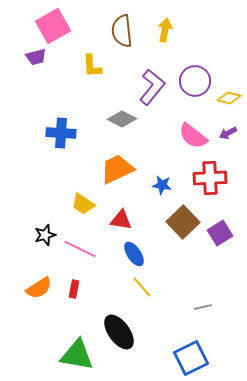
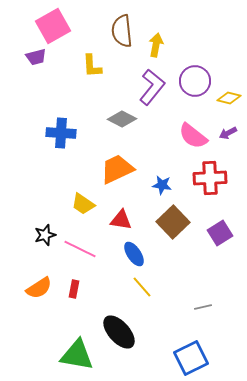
yellow arrow: moved 9 px left, 15 px down
brown square: moved 10 px left
black ellipse: rotated 6 degrees counterclockwise
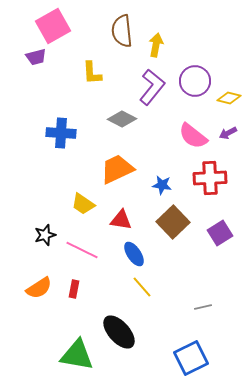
yellow L-shape: moved 7 px down
pink line: moved 2 px right, 1 px down
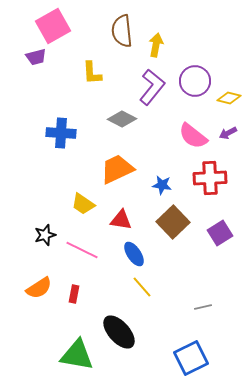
red rectangle: moved 5 px down
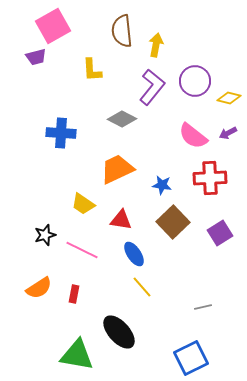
yellow L-shape: moved 3 px up
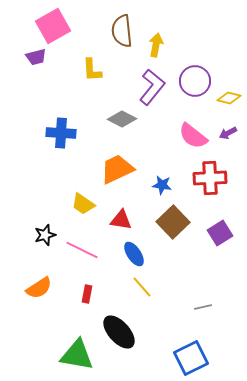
red rectangle: moved 13 px right
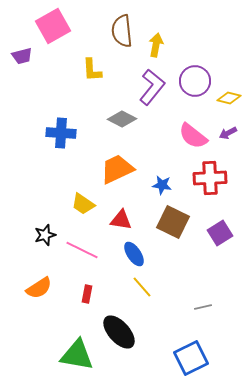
purple trapezoid: moved 14 px left, 1 px up
brown square: rotated 20 degrees counterclockwise
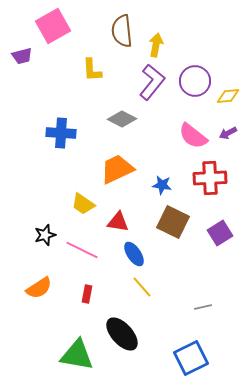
purple L-shape: moved 5 px up
yellow diamond: moved 1 px left, 2 px up; rotated 20 degrees counterclockwise
red triangle: moved 3 px left, 2 px down
black ellipse: moved 3 px right, 2 px down
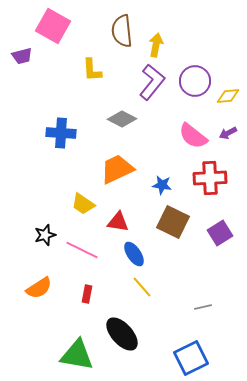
pink square: rotated 32 degrees counterclockwise
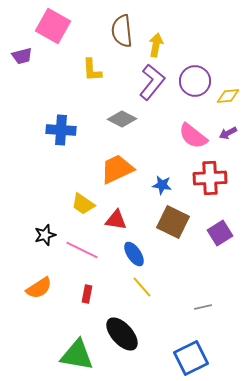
blue cross: moved 3 px up
red triangle: moved 2 px left, 2 px up
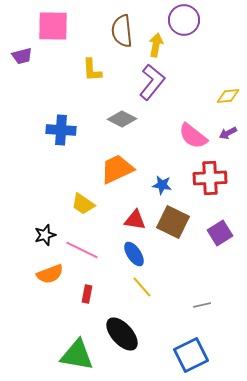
pink square: rotated 28 degrees counterclockwise
purple circle: moved 11 px left, 61 px up
red triangle: moved 19 px right
orange semicircle: moved 11 px right, 14 px up; rotated 12 degrees clockwise
gray line: moved 1 px left, 2 px up
blue square: moved 3 px up
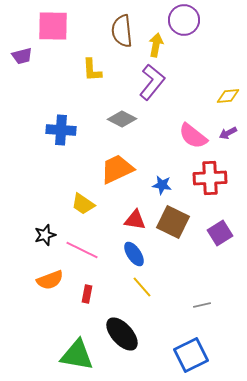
orange semicircle: moved 6 px down
